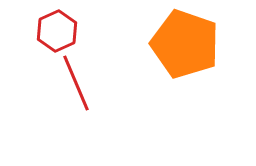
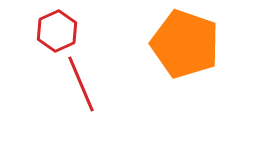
red line: moved 5 px right, 1 px down
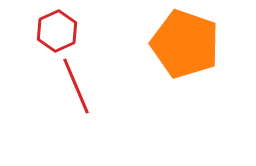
red line: moved 5 px left, 2 px down
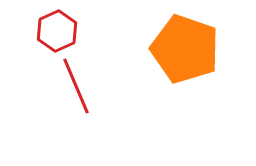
orange pentagon: moved 5 px down
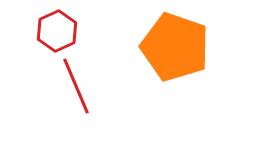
orange pentagon: moved 10 px left, 2 px up
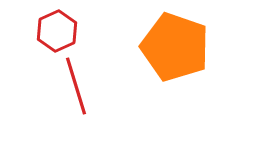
red line: rotated 6 degrees clockwise
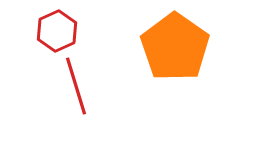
orange pentagon: rotated 16 degrees clockwise
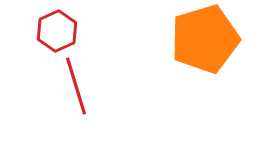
orange pentagon: moved 30 px right, 8 px up; rotated 20 degrees clockwise
